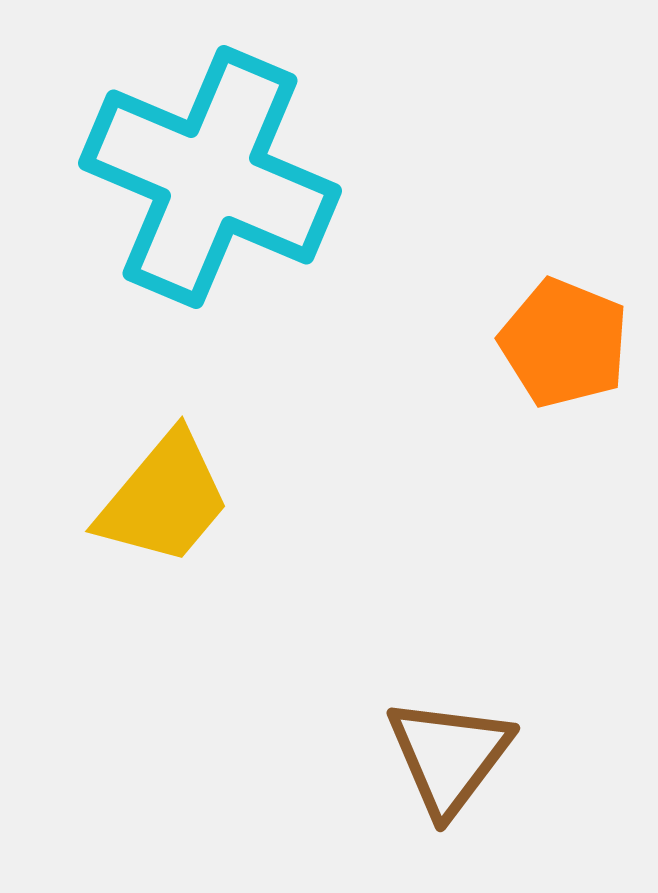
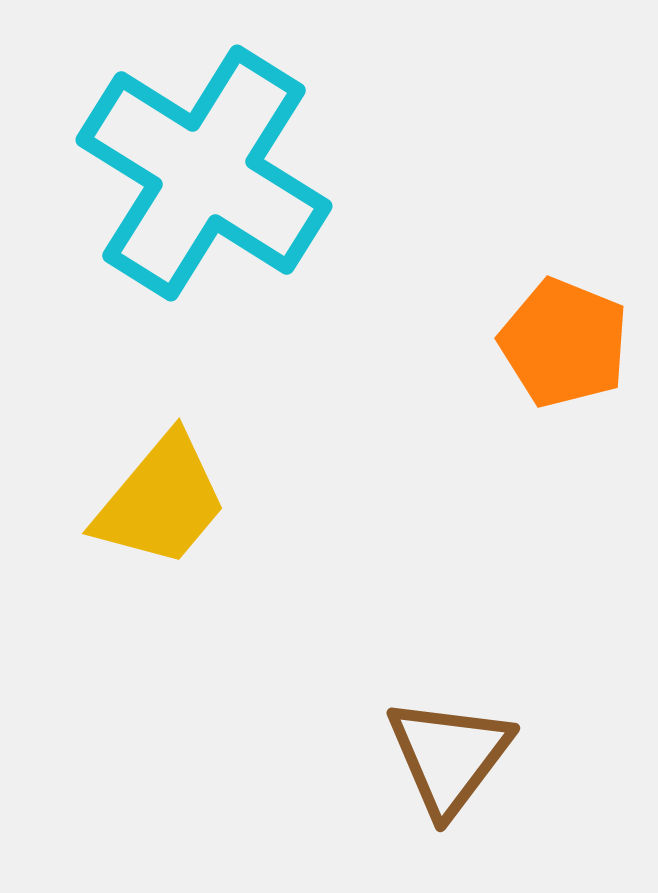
cyan cross: moved 6 px left, 4 px up; rotated 9 degrees clockwise
yellow trapezoid: moved 3 px left, 2 px down
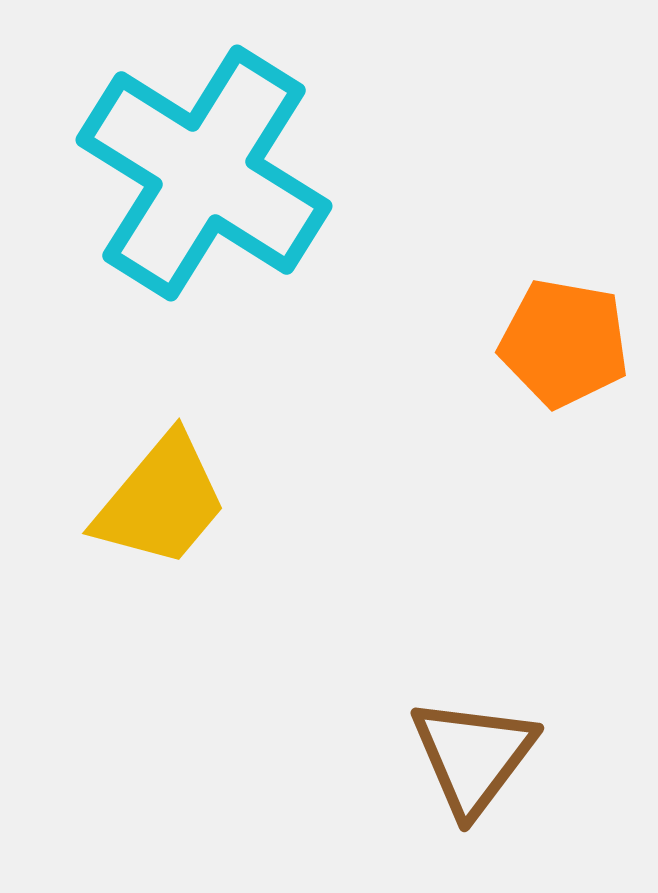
orange pentagon: rotated 12 degrees counterclockwise
brown triangle: moved 24 px right
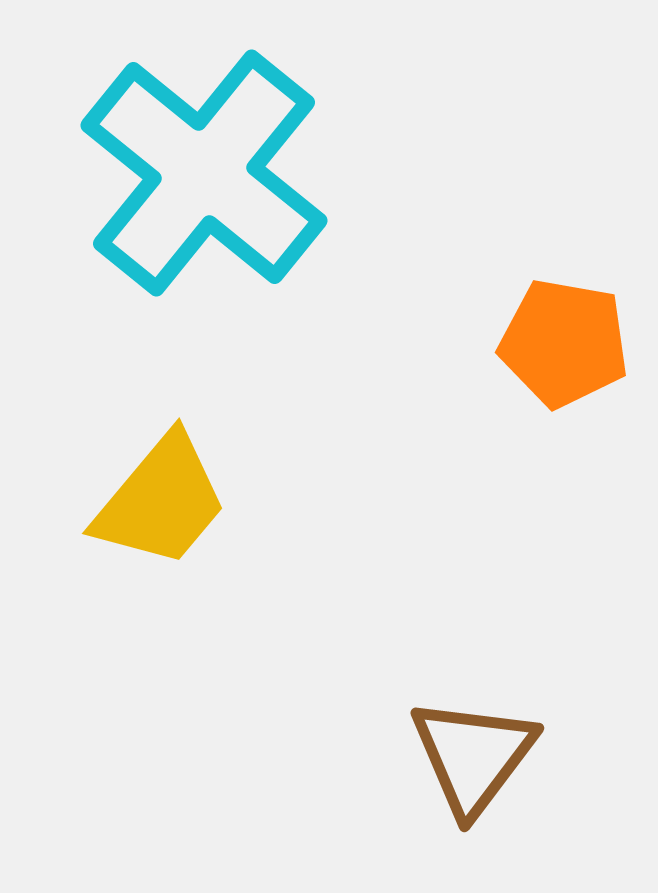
cyan cross: rotated 7 degrees clockwise
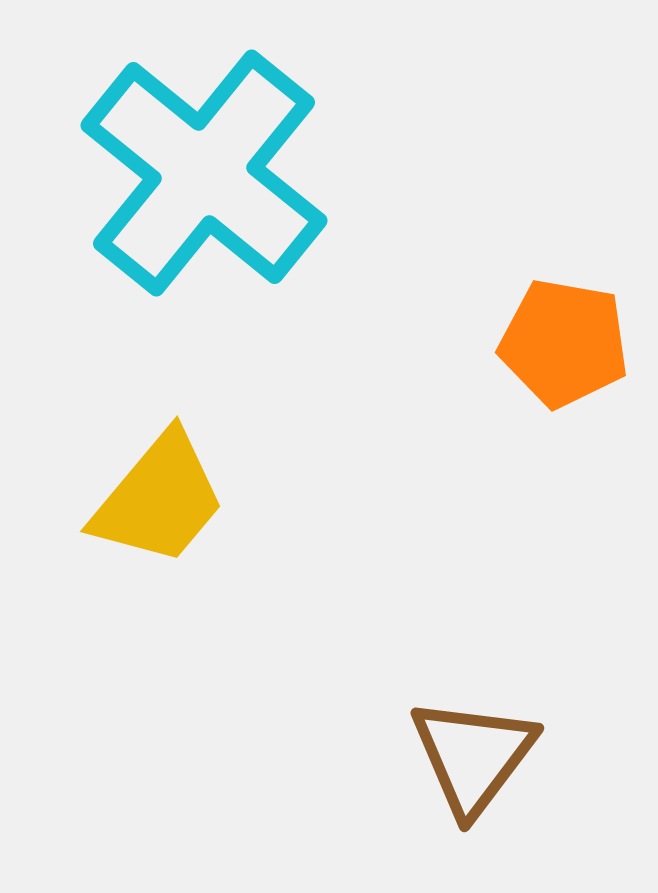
yellow trapezoid: moved 2 px left, 2 px up
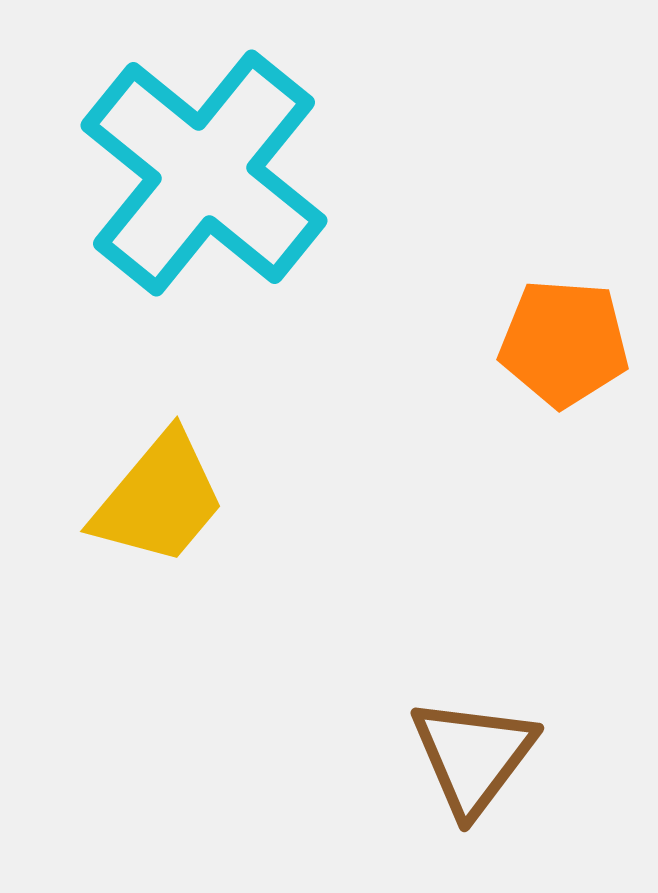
orange pentagon: rotated 6 degrees counterclockwise
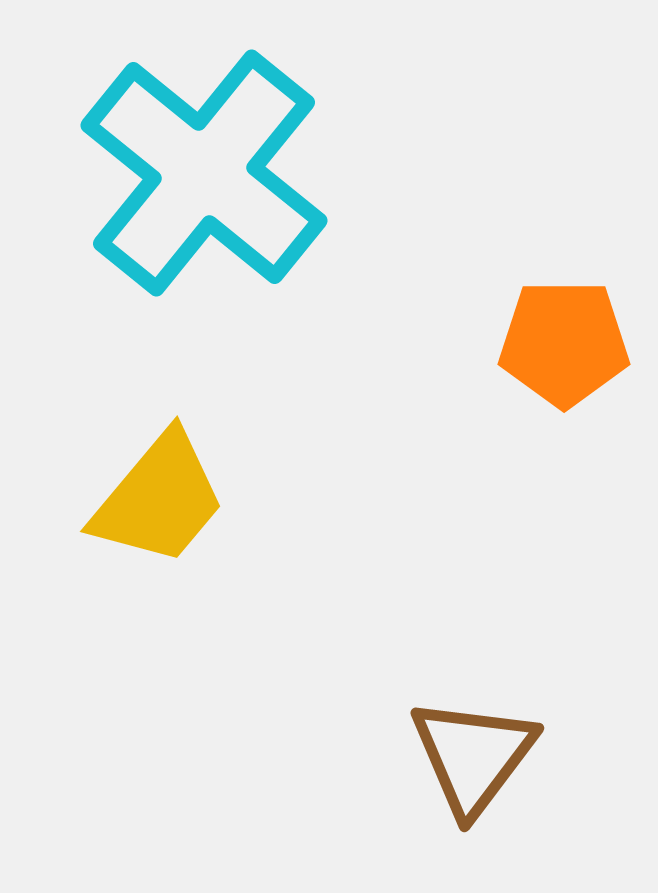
orange pentagon: rotated 4 degrees counterclockwise
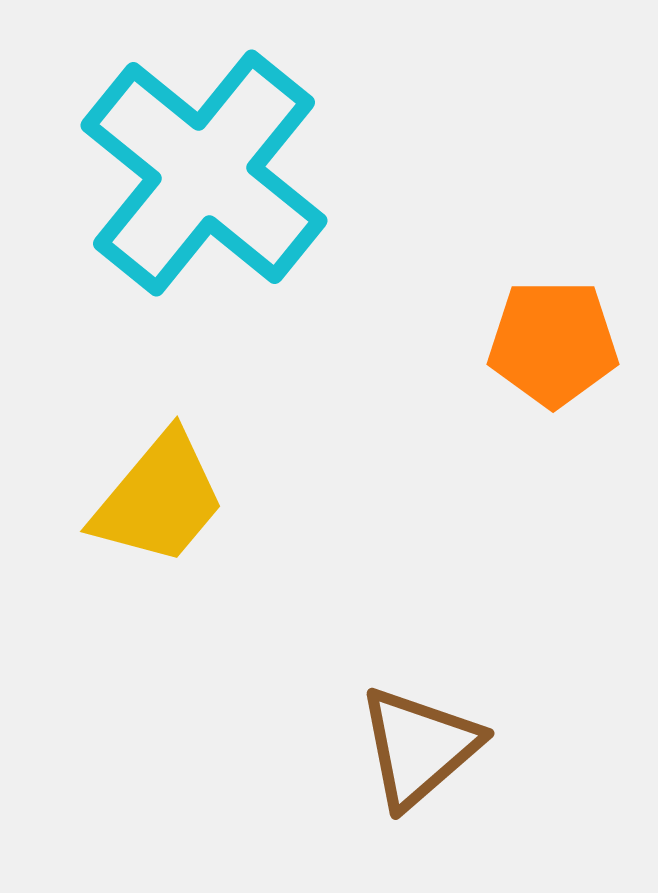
orange pentagon: moved 11 px left
brown triangle: moved 54 px left, 9 px up; rotated 12 degrees clockwise
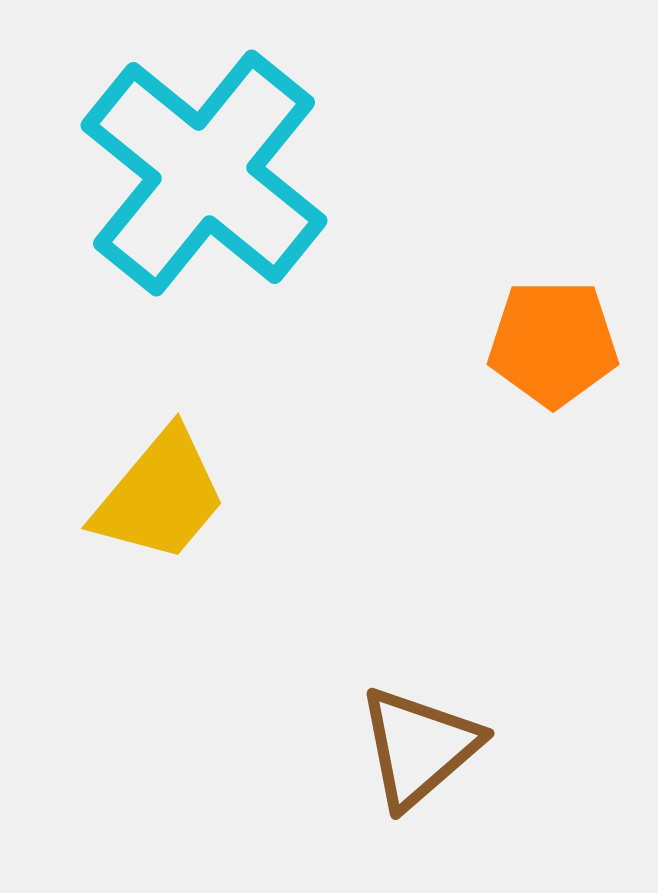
yellow trapezoid: moved 1 px right, 3 px up
